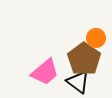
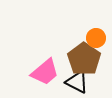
black triangle: moved 1 px left; rotated 10 degrees counterclockwise
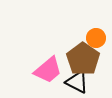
brown pentagon: moved 1 px left
pink trapezoid: moved 3 px right, 2 px up
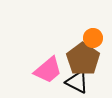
orange circle: moved 3 px left
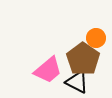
orange circle: moved 3 px right
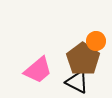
orange circle: moved 3 px down
pink trapezoid: moved 10 px left
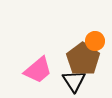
orange circle: moved 1 px left
black triangle: moved 3 px left, 1 px up; rotated 30 degrees clockwise
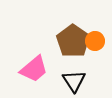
brown pentagon: moved 10 px left, 18 px up
pink trapezoid: moved 4 px left, 1 px up
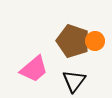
brown pentagon: rotated 16 degrees counterclockwise
black triangle: rotated 10 degrees clockwise
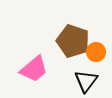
orange circle: moved 1 px right, 11 px down
black triangle: moved 12 px right
